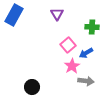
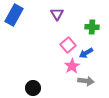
black circle: moved 1 px right, 1 px down
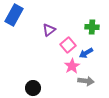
purple triangle: moved 8 px left, 16 px down; rotated 24 degrees clockwise
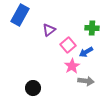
blue rectangle: moved 6 px right
green cross: moved 1 px down
blue arrow: moved 1 px up
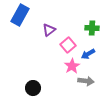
blue arrow: moved 2 px right, 2 px down
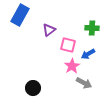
pink square: rotated 35 degrees counterclockwise
gray arrow: moved 2 px left, 2 px down; rotated 21 degrees clockwise
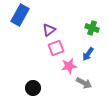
green cross: rotated 16 degrees clockwise
pink square: moved 12 px left, 3 px down; rotated 35 degrees counterclockwise
blue arrow: rotated 24 degrees counterclockwise
pink star: moved 3 px left; rotated 21 degrees clockwise
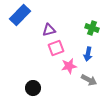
blue rectangle: rotated 15 degrees clockwise
purple triangle: rotated 24 degrees clockwise
blue arrow: rotated 24 degrees counterclockwise
gray arrow: moved 5 px right, 3 px up
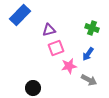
blue arrow: rotated 24 degrees clockwise
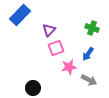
purple triangle: rotated 32 degrees counterclockwise
pink star: moved 1 px down
